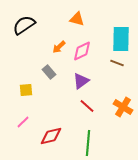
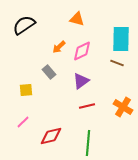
red line: rotated 56 degrees counterclockwise
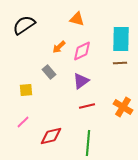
brown line: moved 3 px right; rotated 24 degrees counterclockwise
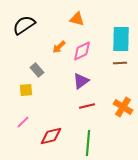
gray rectangle: moved 12 px left, 2 px up
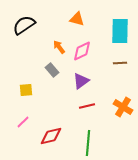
cyan rectangle: moved 1 px left, 8 px up
orange arrow: rotated 96 degrees clockwise
gray rectangle: moved 15 px right
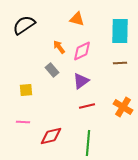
pink line: rotated 48 degrees clockwise
